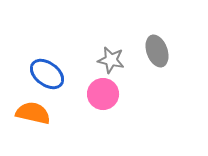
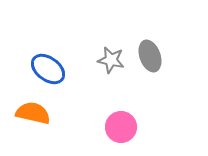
gray ellipse: moved 7 px left, 5 px down
blue ellipse: moved 1 px right, 5 px up
pink circle: moved 18 px right, 33 px down
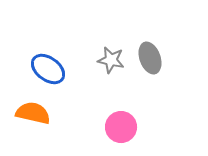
gray ellipse: moved 2 px down
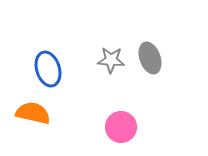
gray star: rotated 8 degrees counterclockwise
blue ellipse: rotated 36 degrees clockwise
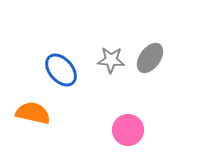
gray ellipse: rotated 56 degrees clockwise
blue ellipse: moved 13 px right, 1 px down; rotated 24 degrees counterclockwise
pink circle: moved 7 px right, 3 px down
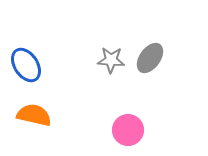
blue ellipse: moved 35 px left, 5 px up; rotated 8 degrees clockwise
orange semicircle: moved 1 px right, 2 px down
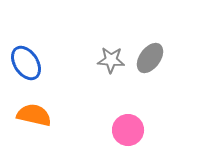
blue ellipse: moved 2 px up
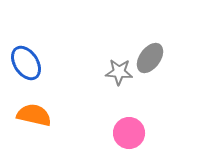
gray star: moved 8 px right, 12 px down
pink circle: moved 1 px right, 3 px down
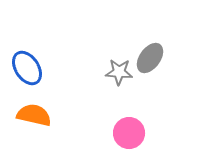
blue ellipse: moved 1 px right, 5 px down
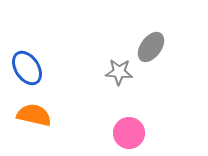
gray ellipse: moved 1 px right, 11 px up
